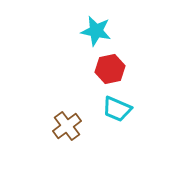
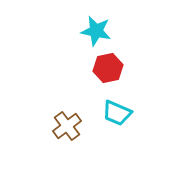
red hexagon: moved 2 px left, 1 px up
cyan trapezoid: moved 4 px down
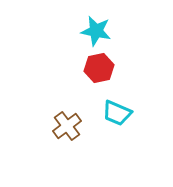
red hexagon: moved 9 px left
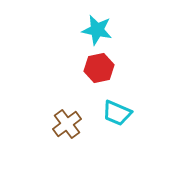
cyan star: moved 1 px right, 1 px up
brown cross: moved 2 px up
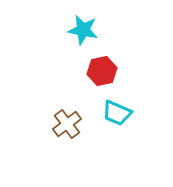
cyan star: moved 14 px left
red hexagon: moved 3 px right, 3 px down
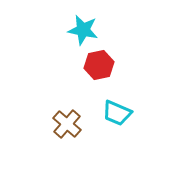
red hexagon: moved 3 px left, 6 px up
brown cross: rotated 12 degrees counterclockwise
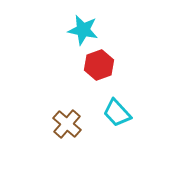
red hexagon: rotated 8 degrees counterclockwise
cyan trapezoid: rotated 24 degrees clockwise
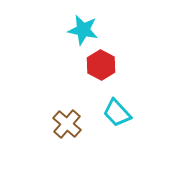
red hexagon: moved 2 px right; rotated 12 degrees counterclockwise
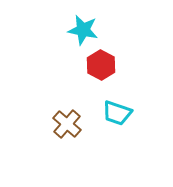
cyan trapezoid: rotated 28 degrees counterclockwise
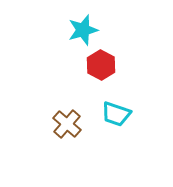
cyan star: rotated 28 degrees counterclockwise
cyan trapezoid: moved 1 px left, 1 px down
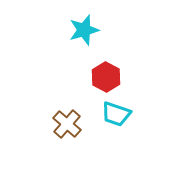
cyan star: moved 1 px right
red hexagon: moved 5 px right, 12 px down
